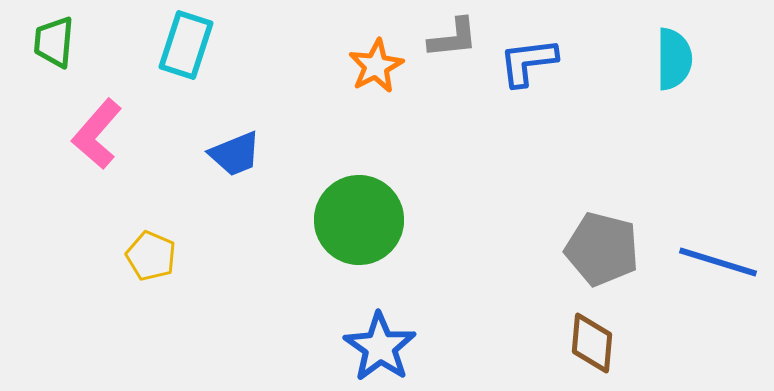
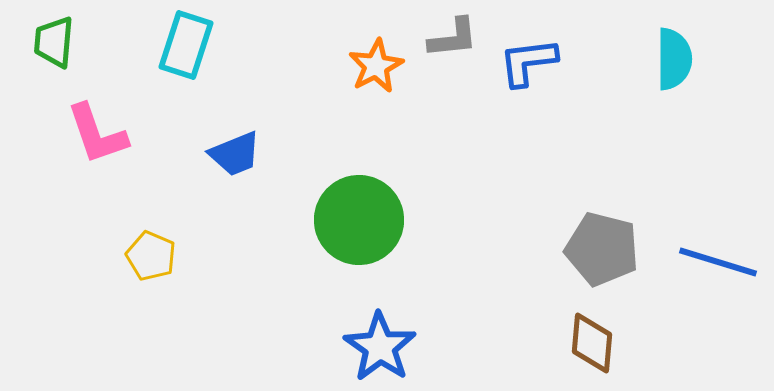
pink L-shape: rotated 60 degrees counterclockwise
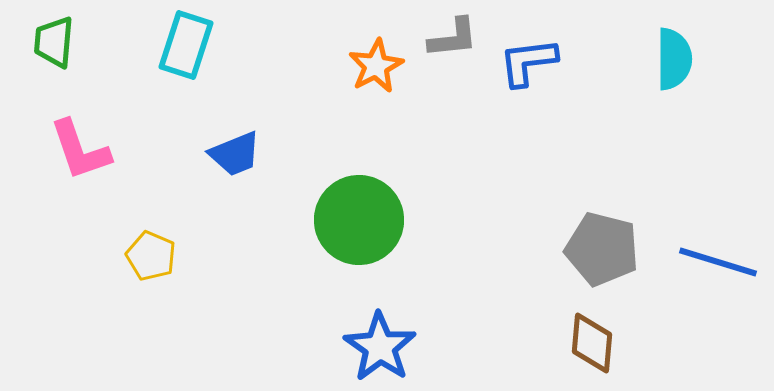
pink L-shape: moved 17 px left, 16 px down
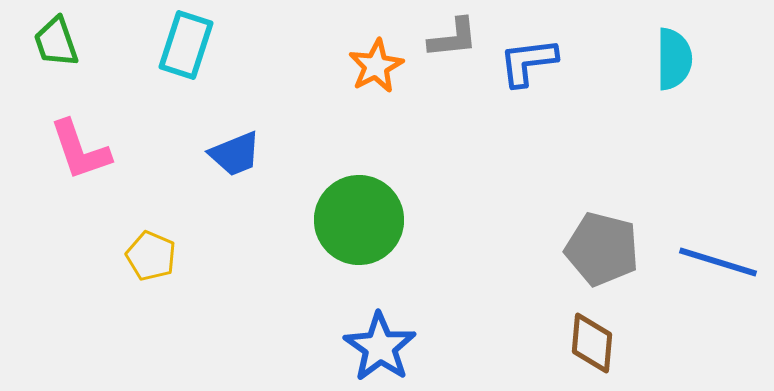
green trapezoid: moved 2 px right; rotated 24 degrees counterclockwise
